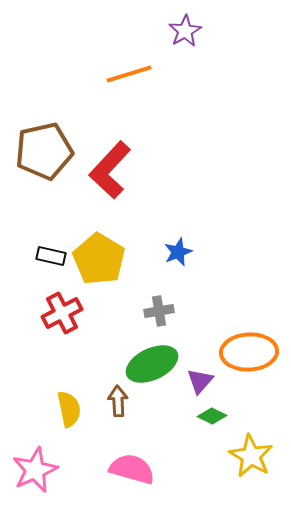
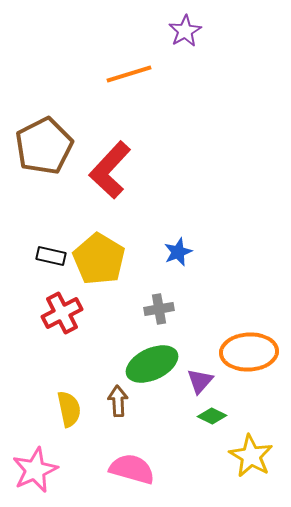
brown pentagon: moved 5 px up; rotated 14 degrees counterclockwise
gray cross: moved 2 px up
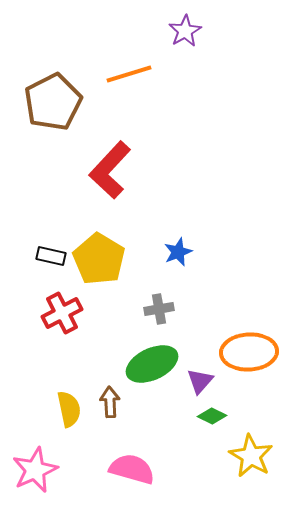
brown pentagon: moved 9 px right, 44 px up
brown arrow: moved 8 px left, 1 px down
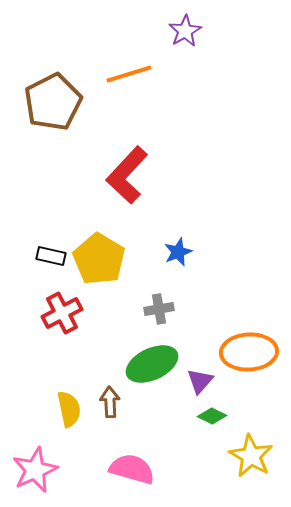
red L-shape: moved 17 px right, 5 px down
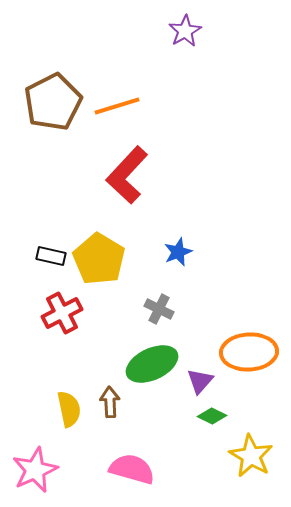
orange line: moved 12 px left, 32 px down
gray cross: rotated 36 degrees clockwise
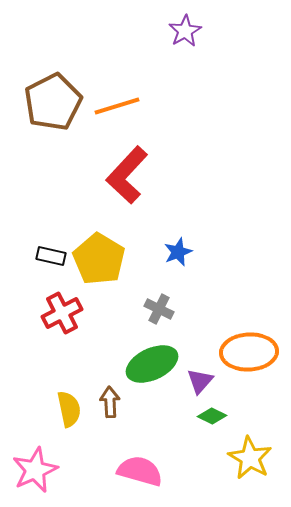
yellow star: moved 1 px left, 2 px down
pink semicircle: moved 8 px right, 2 px down
